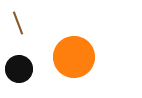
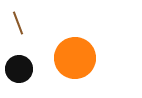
orange circle: moved 1 px right, 1 px down
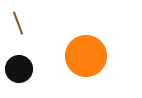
orange circle: moved 11 px right, 2 px up
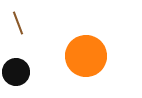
black circle: moved 3 px left, 3 px down
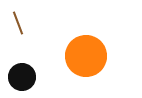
black circle: moved 6 px right, 5 px down
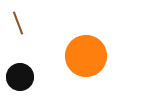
black circle: moved 2 px left
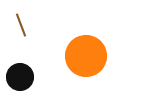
brown line: moved 3 px right, 2 px down
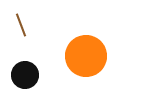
black circle: moved 5 px right, 2 px up
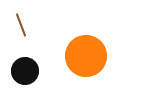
black circle: moved 4 px up
